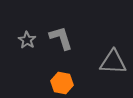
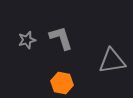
gray star: rotated 24 degrees clockwise
gray triangle: moved 1 px left, 1 px up; rotated 12 degrees counterclockwise
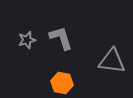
gray triangle: rotated 16 degrees clockwise
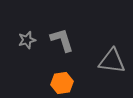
gray L-shape: moved 1 px right, 2 px down
orange hexagon: rotated 20 degrees counterclockwise
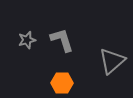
gray triangle: rotated 48 degrees counterclockwise
orange hexagon: rotated 10 degrees clockwise
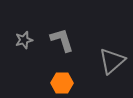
gray star: moved 3 px left
